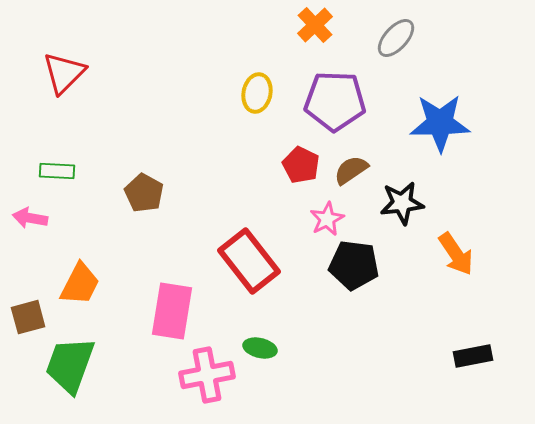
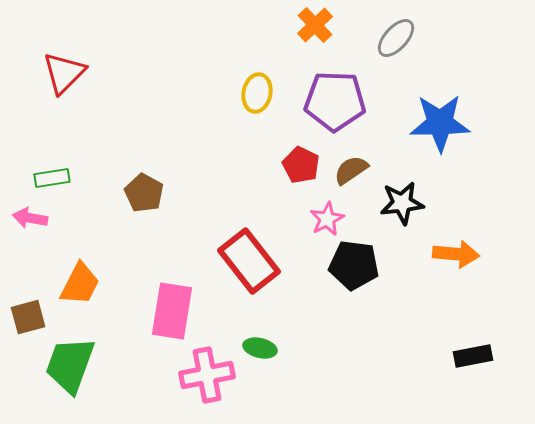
green rectangle: moved 5 px left, 7 px down; rotated 12 degrees counterclockwise
orange arrow: rotated 51 degrees counterclockwise
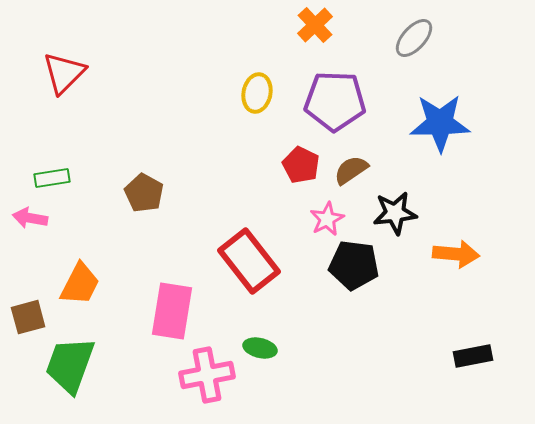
gray ellipse: moved 18 px right
black star: moved 7 px left, 10 px down
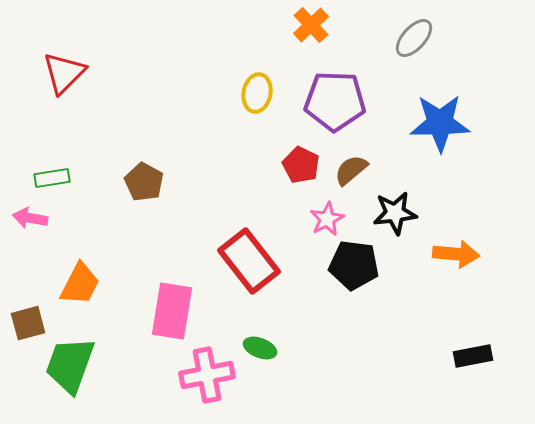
orange cross: moved 4 px left
brown semicircle: rotated 6 degrees counterclockwise
brown pentagon: moved 11 px up
brown square: moved 6 px down
green ellipse: rotated 8 degrees clockwise
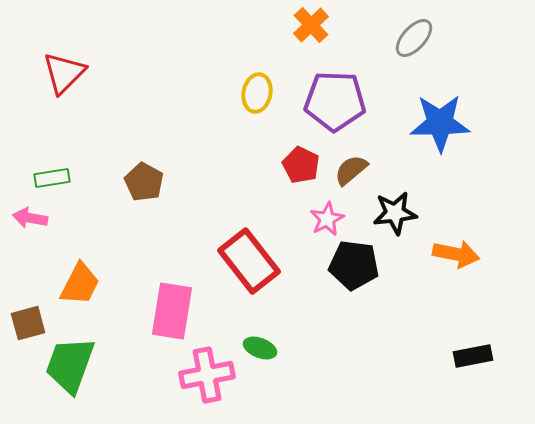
orange arrow: rotated 6 degrees clockwise
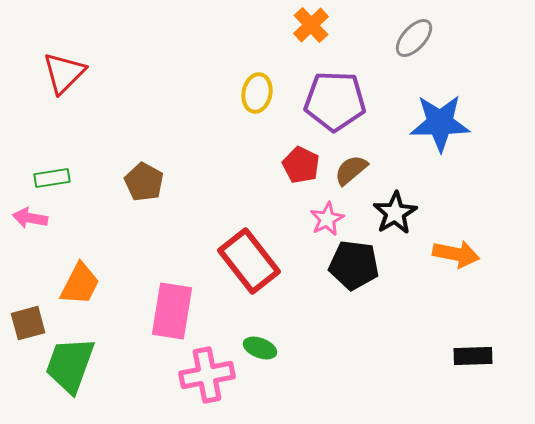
black star: rotated 24 degrees counterclockwise
black rectangle: rotated 9 degrees clockwise
